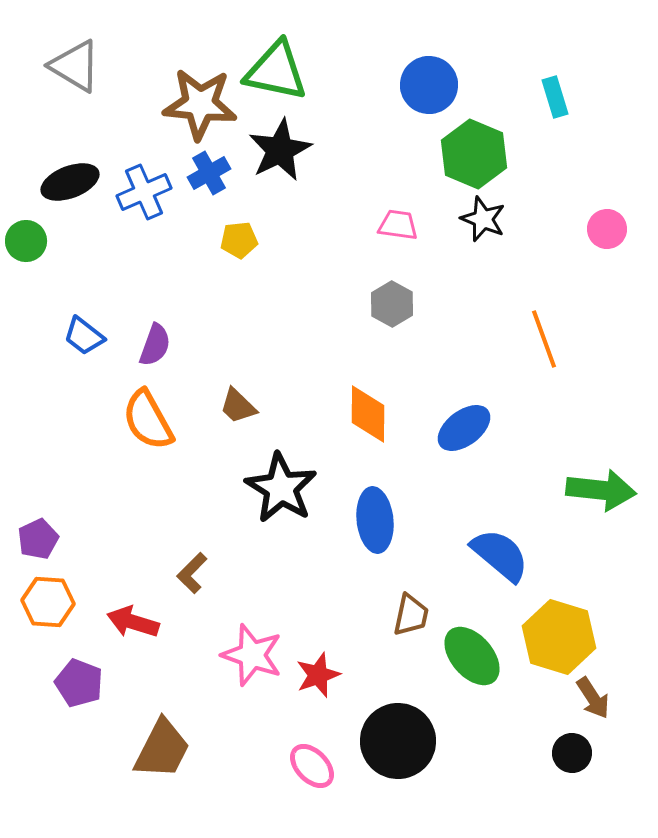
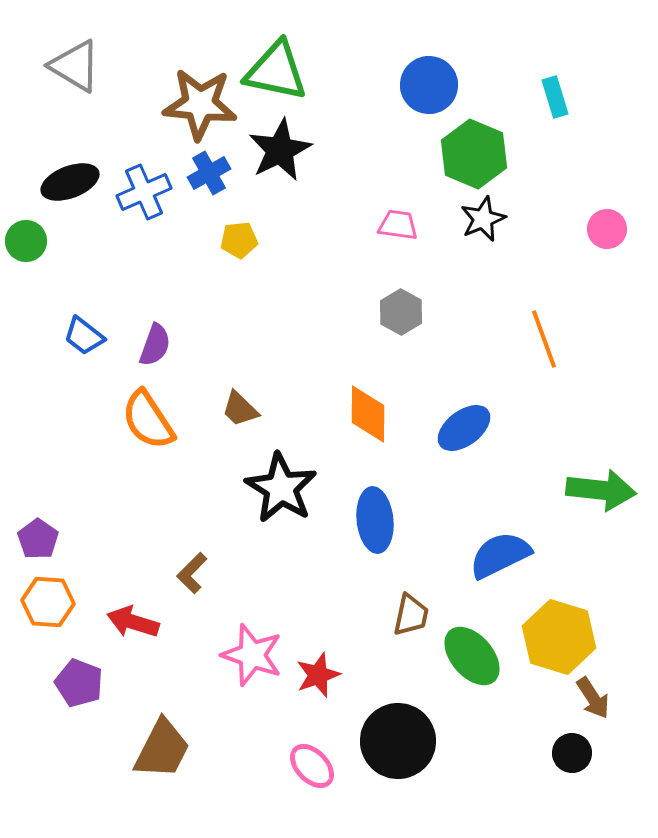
black star at (483, 219): rotated 27 degrees clockwise
gray hexagon at (392, 304): moved 9 px right, 8 px down
brown trapezoid at (238, 406): moved 2 px right, 3 px down
orange semicircle at (148, 420): rotated 4 degrees counterclockwise
purple pentagon at (38, 539): rotated 12 degrees counterclockwise
blue semicircle at (500, 555): rotated 66 degrees counterclockwise
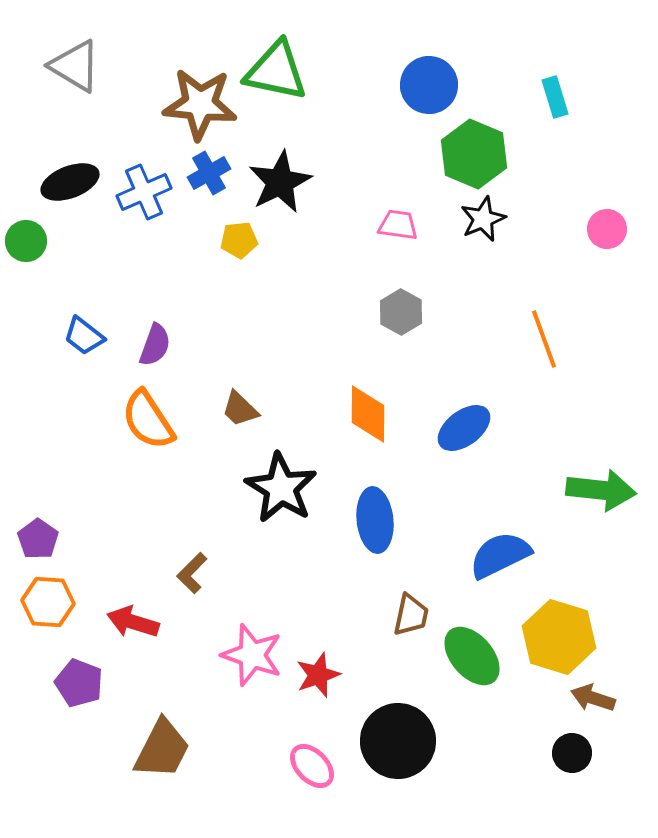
black star at (280, 150): moved 32 px down
brown arrow at (593, 698): rotated 141 degrees clockwise
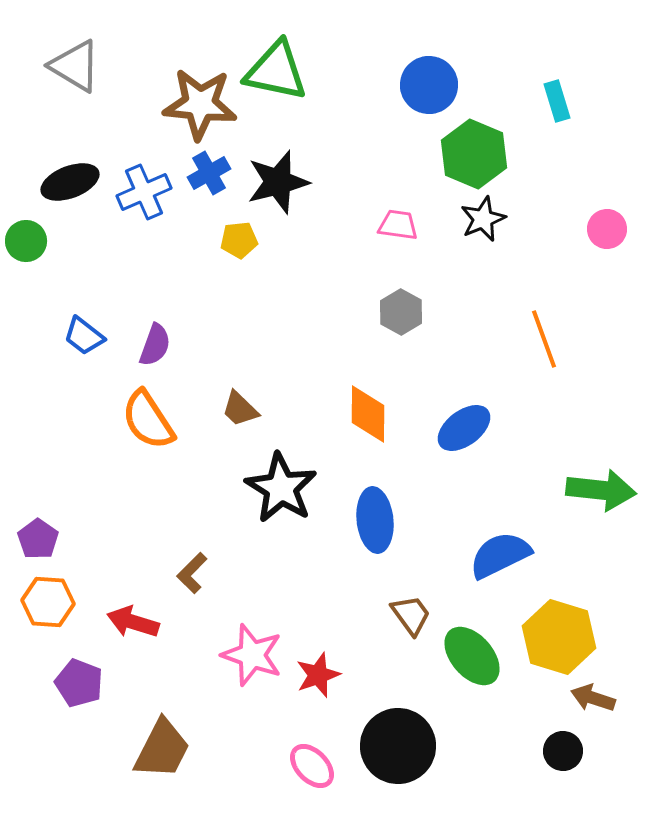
cyan rectangle at (555, 97): moved 2 px right, 4 px down
black star at (280, 182): moved 2 px left; rotated 12 degrees clockwise
brown trapezoid at (411, 615): rotated 48 degrees counterclockwise
black circle at (398, 741): moved 5 px down
black circle at (572, 753): moved 9 px left, 2 px up
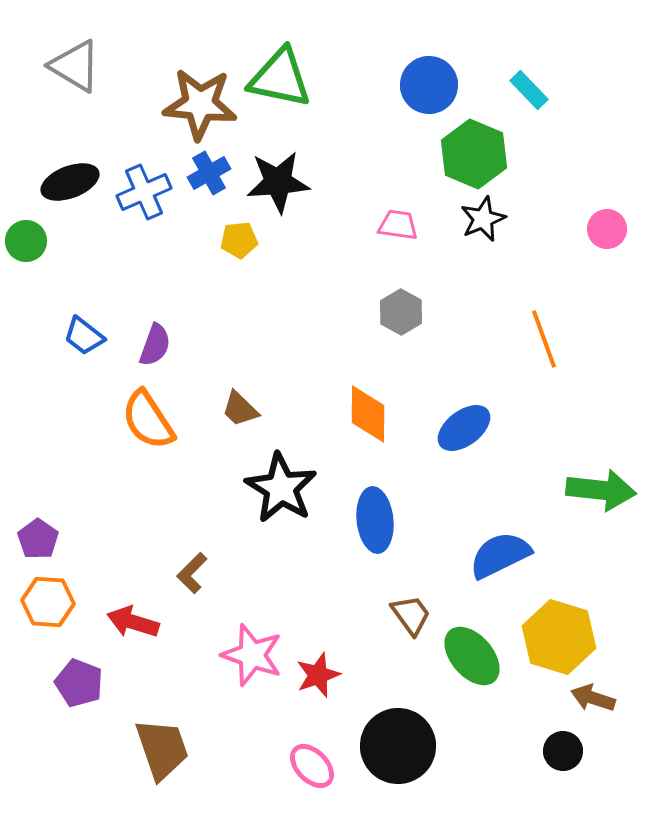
green triangle at (276, 71): moved 4 px right, 7 px down
cyan rectangle at (557, 101): moved 28 px left, 11 px up; rotated 27 degrees counterclockwise
black star at (278, 182): rotated 10 degrees clockwise
brown trapezoid at (162, 749): rotated 46 degrees counterclockwise
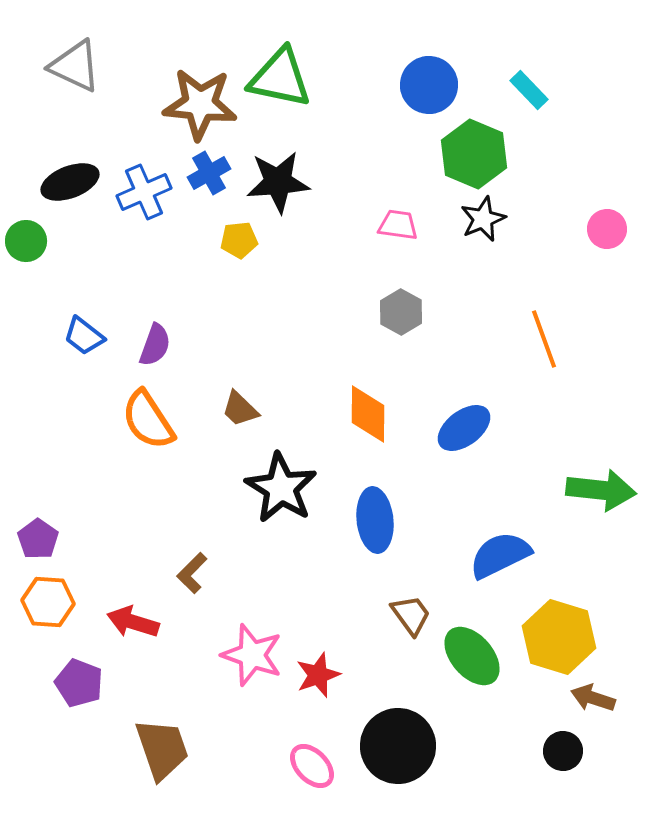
gray triangle at (75, 66): rotated 6 degrees counterclockwise
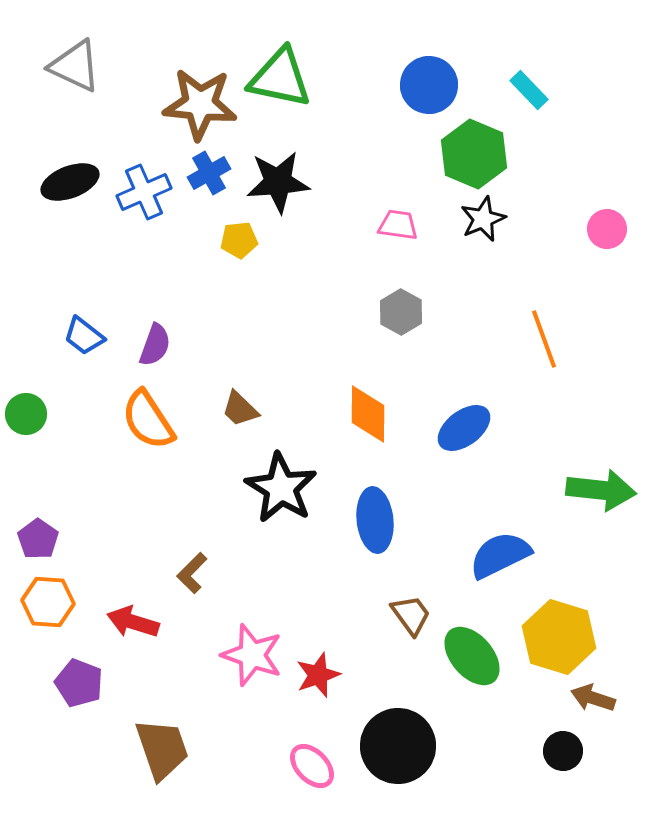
green circle at (26, 241): moved 173 px down
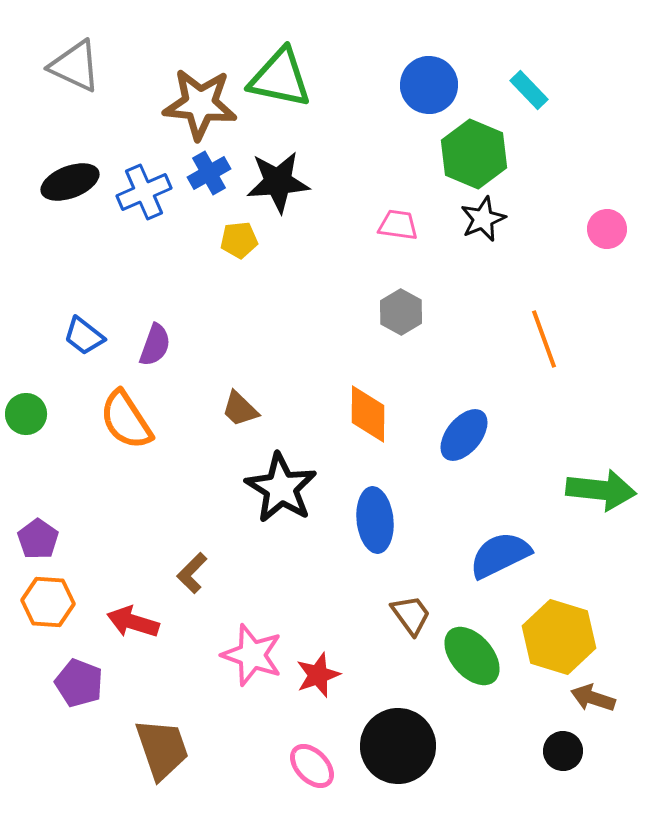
orange semicircle at (148, 420): moved 22 px left
blue ellipse at (464, 428): moved 7 px down; rotated 14 degrees counterclockwise
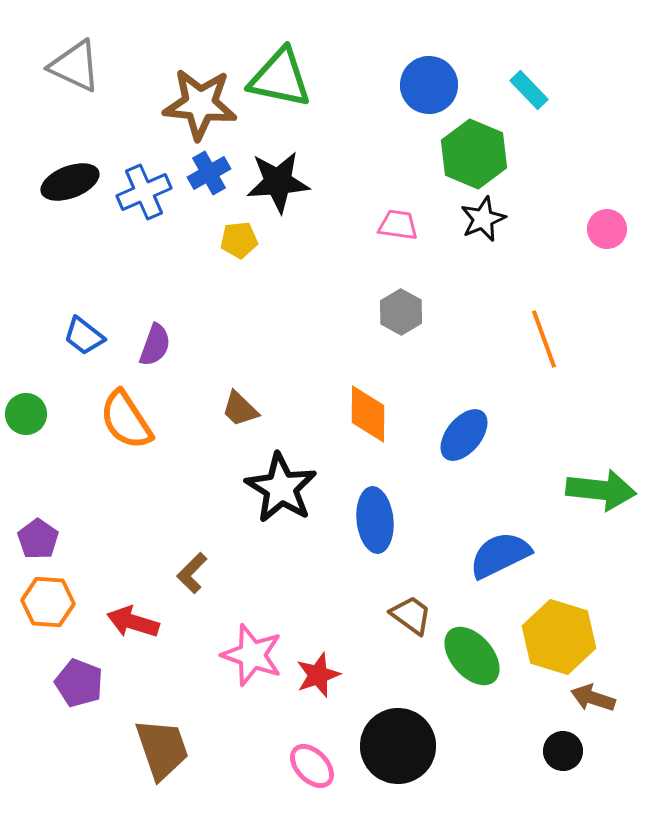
brown trapezoid at (411, 615): rotated 18 degrees counterclockwise
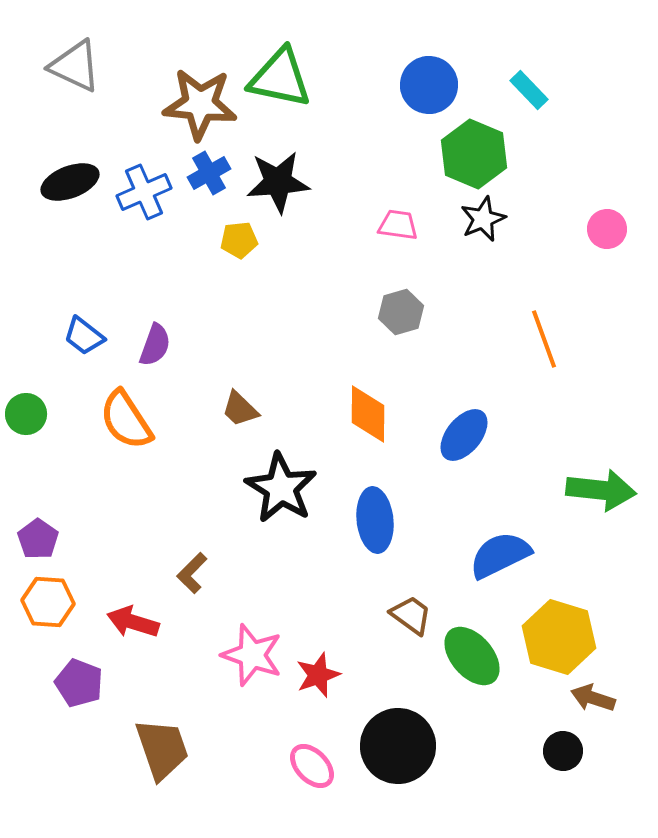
gray hexagon at (401, 312): rotated 15 degrees clockwise
